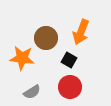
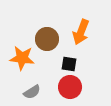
brown circle: moved 1 px right, 1 px down
black square: moved 4 px down; rotated 21 degrees counterclockwise
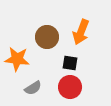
brown circle: moved 2 px up
orange star: moved 5 px left, 1 px down
black square: moved 1 px right, 1 px up
gray semicircle: moved 1 px right, 4 px up
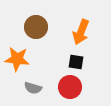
brown circle: moved 11 px left, 10 px up
black square: moved 6 px right, 1 px up
gray semicircle: rotated 48 degrees clockwise
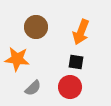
gray semicircle: rotated 60 degrees counterclockwise
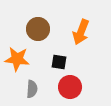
brown circle: moved 2 px right, 2 px down
black square: moved 17 px left
gray semicircle: moved 1 px left, 1 px down; rotated 42 degrees counterclockwise
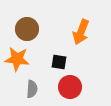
brown circle: moved 11 px left
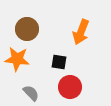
gray semicircle: moved 1 px left, 4 px down; rotated 48 degrees counterclockwise
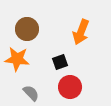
black square: moved 1 px right; rotated 28 degrees counterclockwise
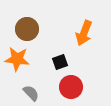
orange arrow: moved 3 px right, 1 px down
red circle: moved 1 px right
